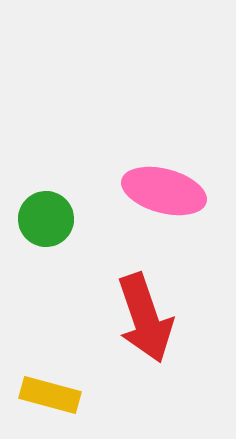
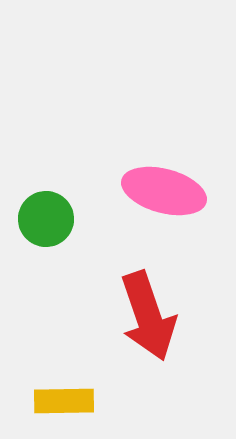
red arrow: moved 3 px right, 2 px up
yellow rectangle: moved 14 px right, 6 px down; rotated 16 degrees counterclockwise
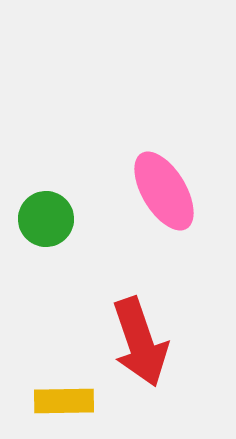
pink ellipse: rotated 44 degrees clockwise
red arrow: moved 8 px left, 26 px down
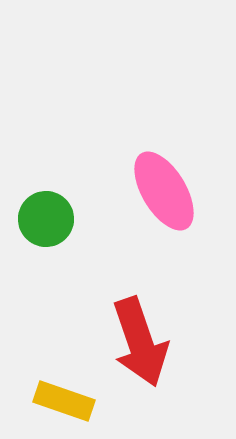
yellow rectangle: rotated 20 degrees clockwise
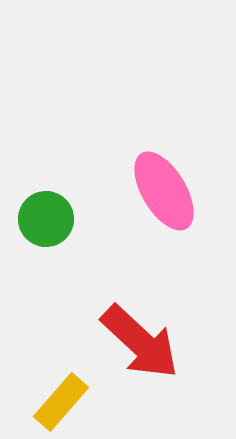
red arrow: rotated 28 degrees counterclockwise
yellow rectangle: moved 3 px left, 1 px down; rotated 68 degrees counterclockwise
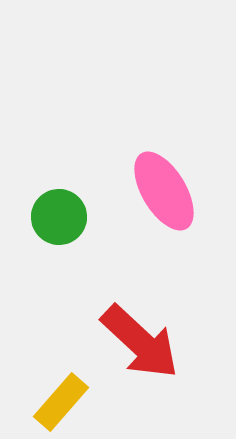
green circle: moved 13 px right, 2 px up
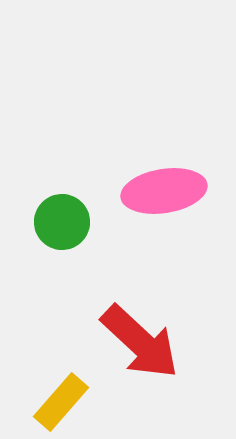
pink ellipse: rotated 68 degrees counterclockwise
green circle: moved 3 px right, 5 px down
